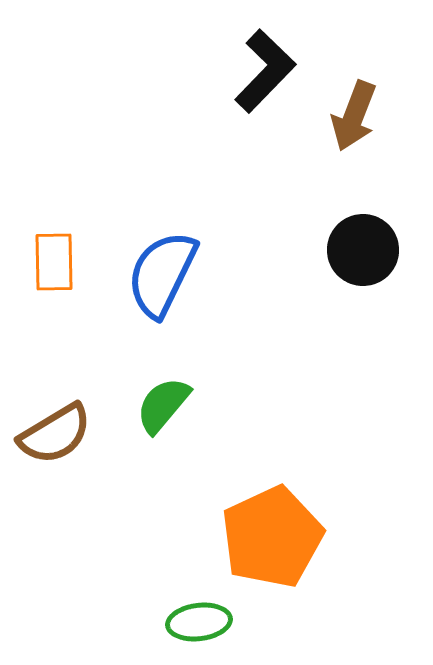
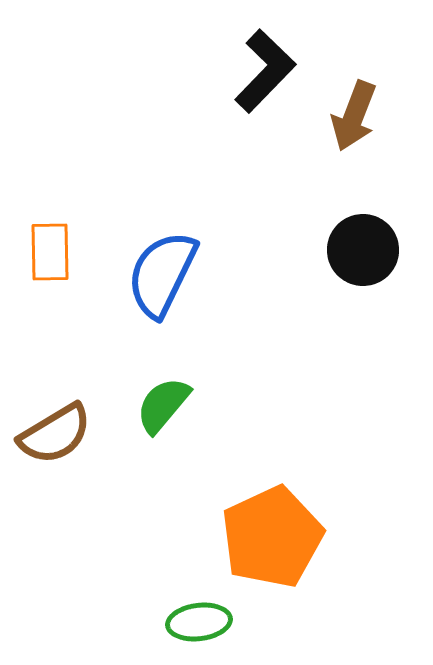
orange rectangle: moved 4 px left, 10 px up
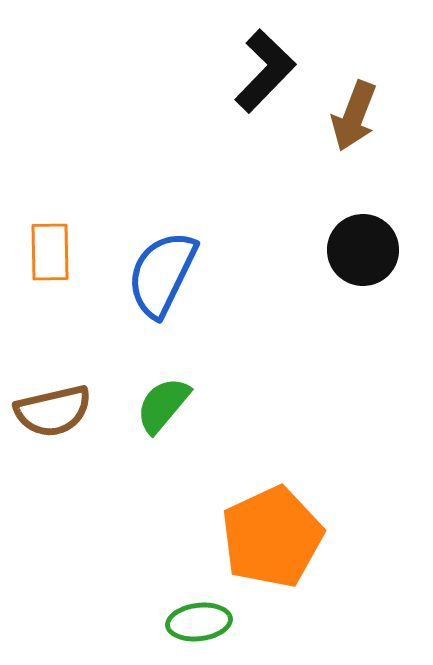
brown semicircle: moved 2 px left, 23 px up; rotated 18 degrees clockwise
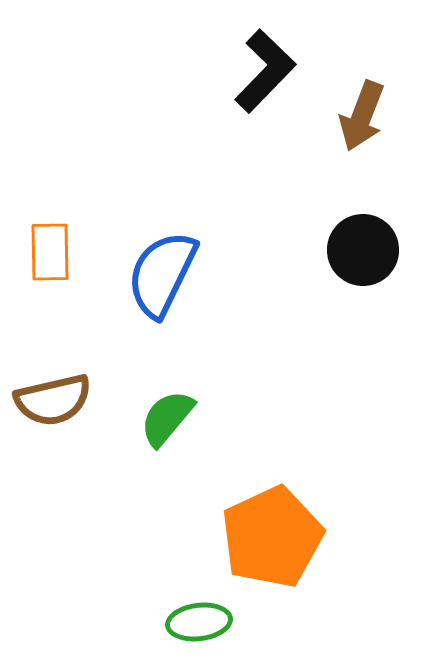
brown arrow: moved 8 px right
green semicircle: moved 4 px right, 13 px down
brown semicircle: moved 11 px up
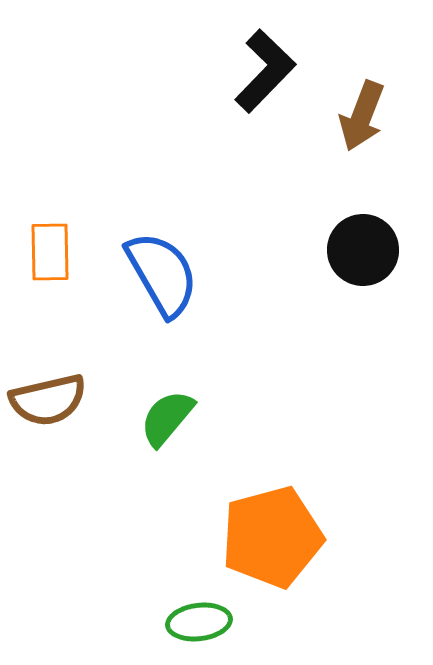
blue semicircle: rotated 124 degrees clockwise
brown semicircle: moved 5 px left
orange pentagon: rotated 10 degrees clockwise
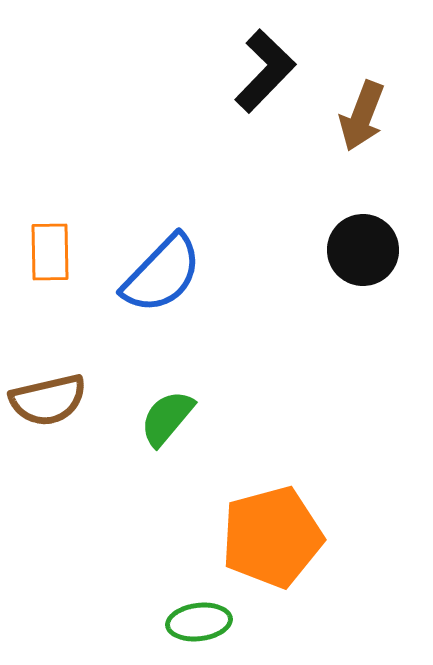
blue semicircle: rotated 74 degrees clockwise
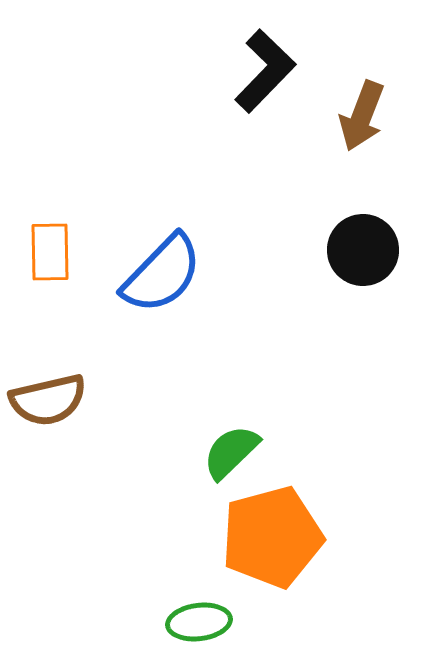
green semicircle: moved 64 px right, 34 px down; rotated 6 degrees clockwise
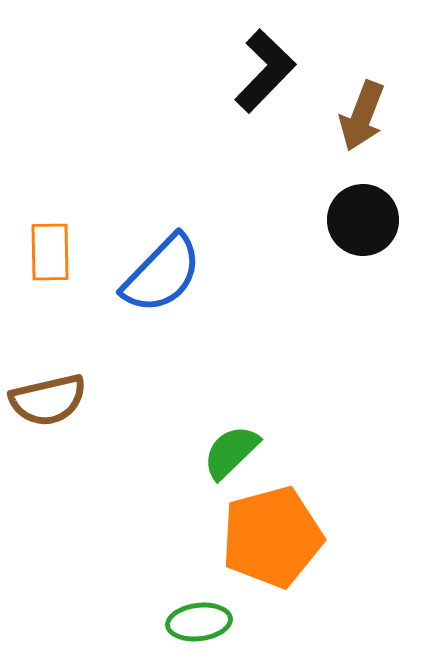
black circle: moved 30 px up
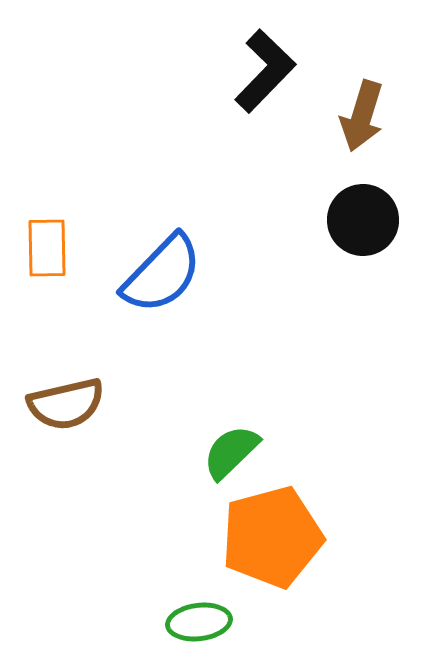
brown arrow: rotated 4 degrees counterclockwise
orange rectangle: moved 3 px left, 4 px up
brown semicircle: moved 18 px right, 4 px down
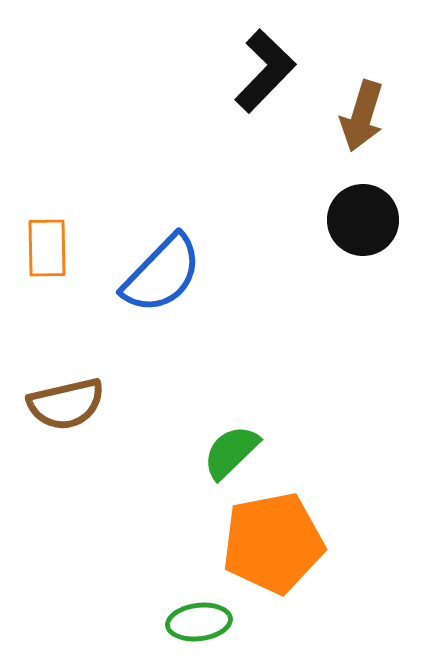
orange pentagon: moved 1 px right, 6 px down; rotated 4 degrees clockwise
